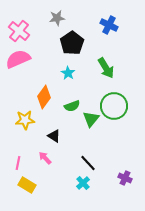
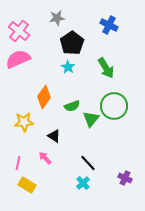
cyan star: moved 6 px up
yellow star: moved 1 px left, 2 px down
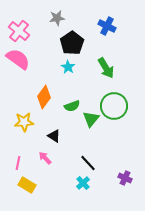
blue cross: moved 2 px left, 1 px down
pink semicircle: rotated 60 degrees clockwise
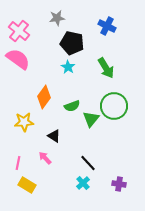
black pentagon: rotated 25 degrees counterclockwise
purple cross: moved 6 px left, 6 px down; rotated 16 degrees counterclockwise
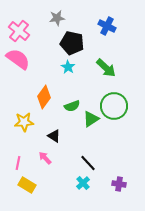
green arrow: rotated 15 degrees counterclockwise
green triangle: rotated 18 degrees clockwise
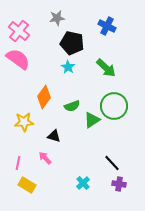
green triangle: moved 1 px right, 1 px down
black triangle: rotated 16 degrees counterclockwise
black line: moved 24 px right
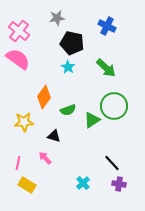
green semicircle: moved 4 px left, 4 px down
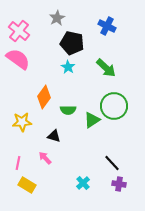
gray star: rotated 21 degrees counterclockwise
green semicircle: rotated 21 degrees clockwise
yellow star: moved 2 px left
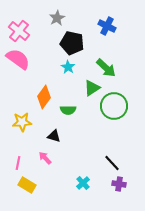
green triangle: moved 32 px up
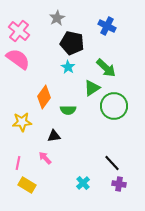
black triangle: rotated 24 degrees counterclockwise
